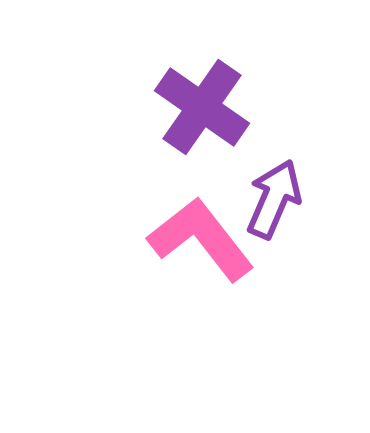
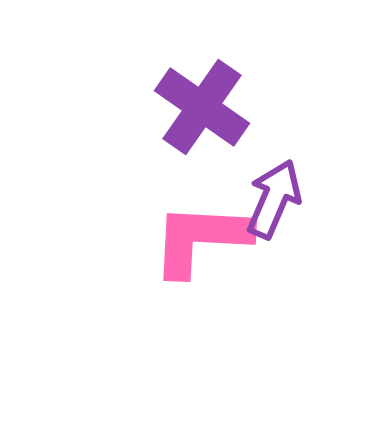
pink L-shape: rotated 49 degrees counterclockwise
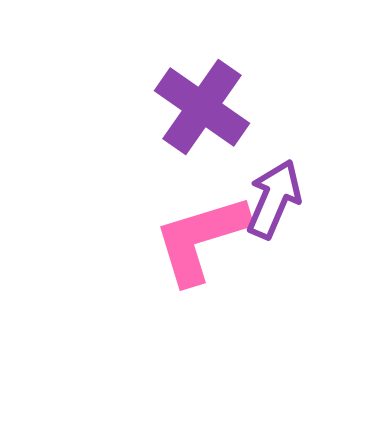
pink L-shape: rotated 20 degrees counterclockwise
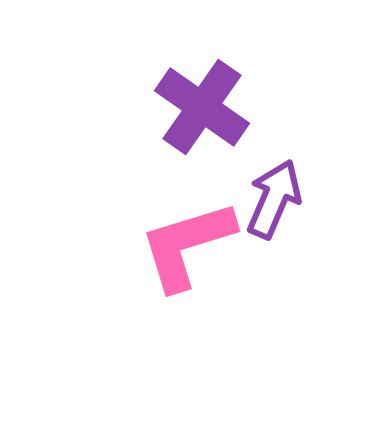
pink L-shape: moved 14 px left, 6 px down
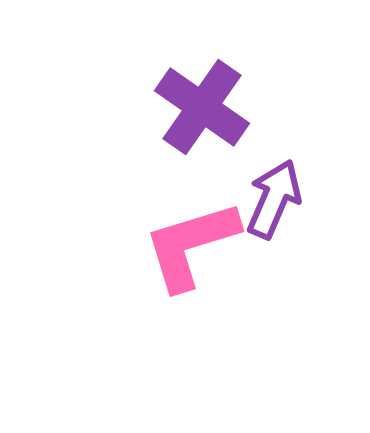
pink L-shape: moved 4 px right
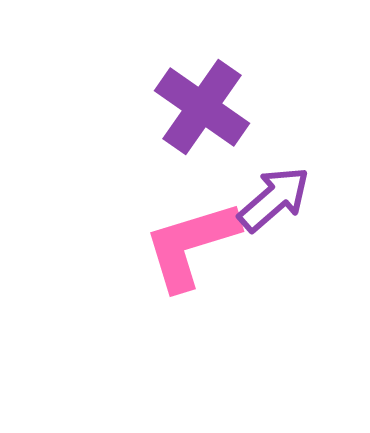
purple arrow: rotated 26 degrees clockwise
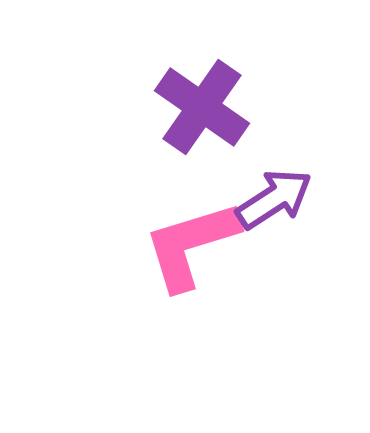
purple arrow: rotated 8 degrees clockwise
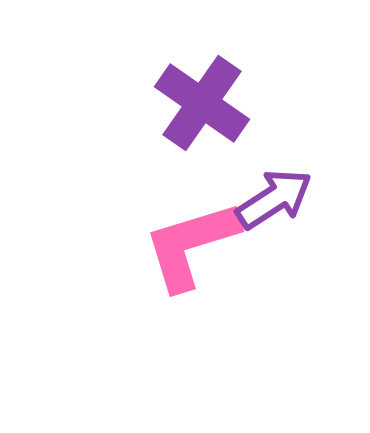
purple cross: moved 4 px up
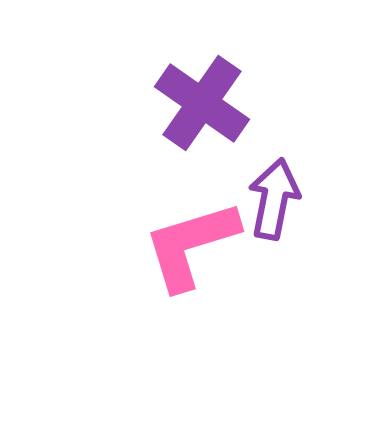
purple arrow: rotated 46 degrees counterclockwise
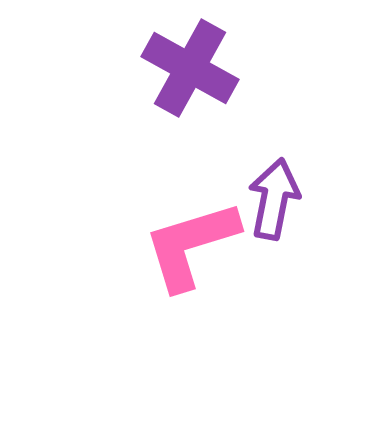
purple cross: moved 12 px left, 35 px up; rotated 6 degrees counterclockwise
